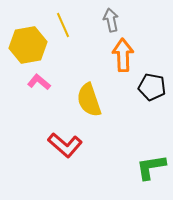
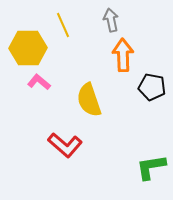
yellow hexagon: moved 3 px down; rotated 9 degrees clockwise
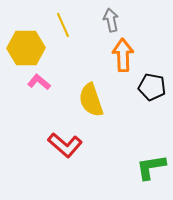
yellow hexagon: moved 2 px left
yellow semicircle: moved 2 px right
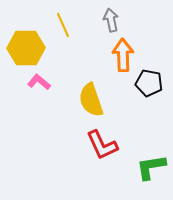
black pentagon: moved 3 px left, 4 px up
red L-shape: moved 37 px right; rotated 24 degrees clockwise
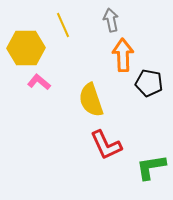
red L-shape: moved 4 px right
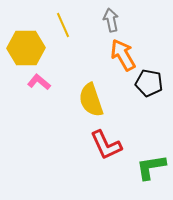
orange arrow: rotated 28 degrees counterclockwise
